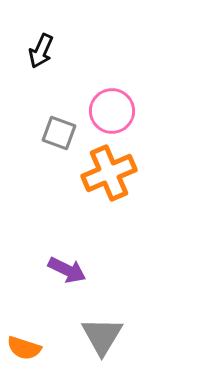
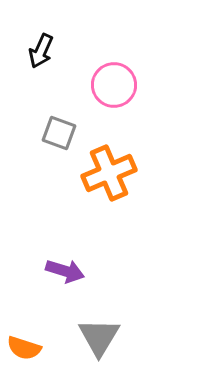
pink circle: moved 2 px right, 26 px up
purple arrow: moved 2 px left, 1 px down; rotated 9 degrees counterclockwise
gray triangle: moved 3 px left, 1 px down
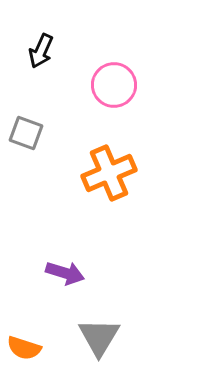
gray square: moved 33 px left
purple arrow: moved 2 px down
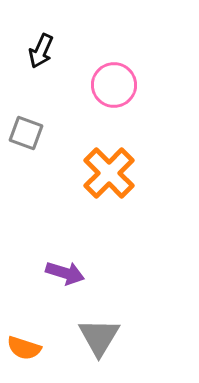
orange cross: rotated 22 degrees counterclockwise
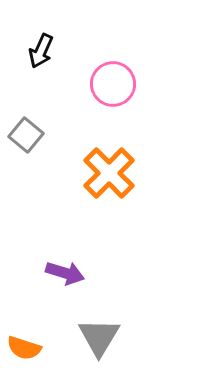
pink circle: moved 1 px left, 1 px up
gray square: moved 2 px down; rotated 20 degrees clockwise
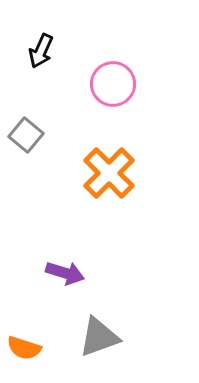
gray triangle: rotated 39 degrees clockwise
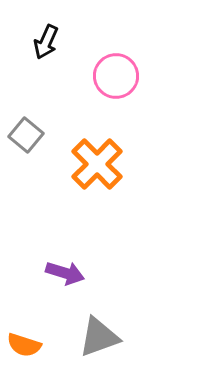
black arrow: moved 5 px right, 9 px up
pink circle: moved 3 px right, 8 px up
orange cross: moved 12 px left, 9 px up
orange semicircle: moved 3 px up
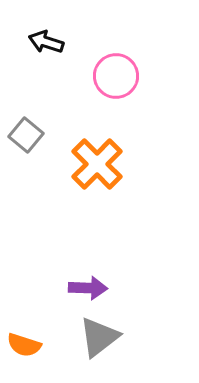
black arrow: rotated 84 degrees clockwise
purple arrow: moved 23 px right, 15 px down; rotated 15 degrees counterclockwise
gray triangle: rotated 18 degrees counterclockwise
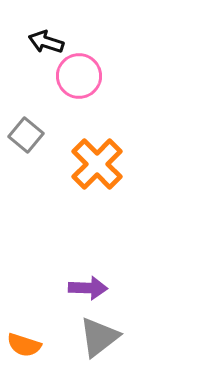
pink circle: moved 37 px left
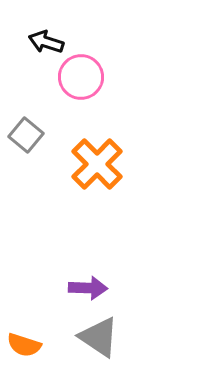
pink circle: moved 2 px right, 1 px down
gray triangle: rotated 48 degrees counterclockwise
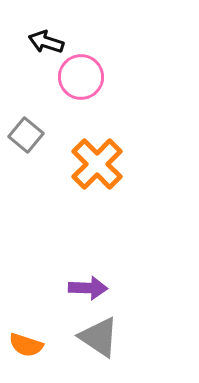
orange semicircle: moved 2 px right
